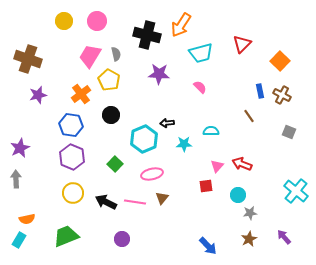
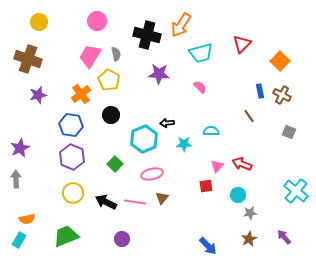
yellow circle at (64, 21): moved 25 px left, 1 px down
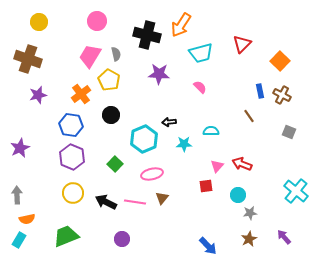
black arrow at (167, 123): moved 2 px right, 1 px up
gray arrow at (16, 179): moved 1 px right, 16 px down
